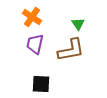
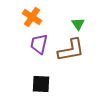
purple trapezoid: moved 4 px right
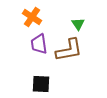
purple trapezoid: rotated 20 degrees counterclockwise
brown L-shape: moved 2 px left
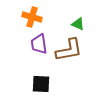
orange cross: rotated 18 degrees counterclockwise
green triangle: rotated 32 degrees counterclockwise
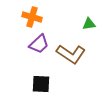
green triangle: moved 11 px right; rotated 32 degrees counterclockwise
purple trapezoid: rotated 125 degrees counterclockwise
brown L-shape: moved 2 px right, 4 px down; rotated 44 degrees clockwise
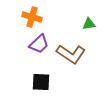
black square: moved 2 px up
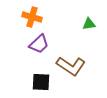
brown L-shape: moved 12 px down
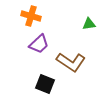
orange cross: moved 1 px left, 1 px up
brown L-shape: moved 4 px up
black square: moved 4 px right, 2 px down; rotated 18 degrees clockwise
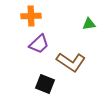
orange cross: rotated 18 degrees counterclockwise
